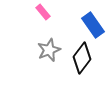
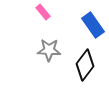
gray star: rotated 25 degrees clockwise
black diamond: moved 3 px right, 7 px down
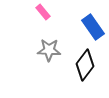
blue rectangle: moved 2 px down
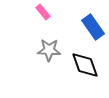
black diamond: rotated 56 degrees counterclockwise
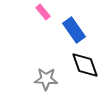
blue rectangle: moved 19 px left, 3 px down
gray star: moved 3 px left, 29 px down
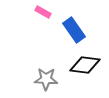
pink rectangle: rotated 21 degrees counterclockwise
black diamond: rotated 64 degrees counterclockwise
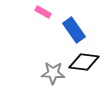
black diamond: moved 1 px left, 3 px up
gray star: moved 7 px right, 6 px up
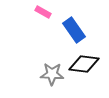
black diamond: moved 2 px down
gray star: moved 1 px left, 1 px down
